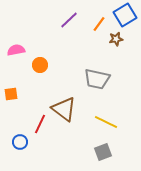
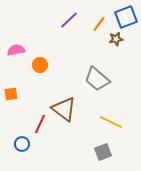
blue square: moved 1 px right, 2 px down; rotated 10 degrees clockwise
gray trapezoid: rotated 28 degrees clockwise
yellow line: moved 5 px right
blue circle: moved 2 px right, 2 px down
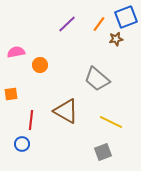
purple line: moved 2 px left, 4 px down
pink semicircle: moved 2 px down
brown triangle: moved 2 px right, 2 px down; rotated 8 degrees counterclockwise
red line: moved 9 px left, 4 px up; rotated 18 degrees counterclockwise
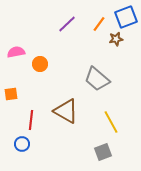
orange circle: moved 1 px up
yellow line: rotated 35 degrees clockwise
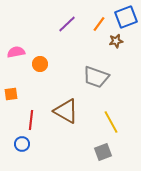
brown star: moved 2 px down
gray trapezoid: moved 1 px left, 2 px up; rotated 20 degrees counterclockwise
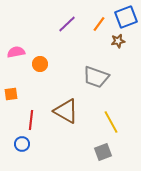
brown star: moved 2 px right
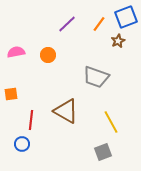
brown star: rotated 16 degrees counterclockwise
orange circle: moved 8 px right, 9 px up
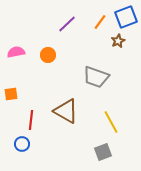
orange line: moved 1 px right, 2 px up
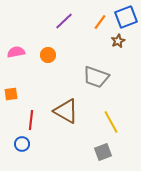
purple line: moved 3 px left, 3 px up
